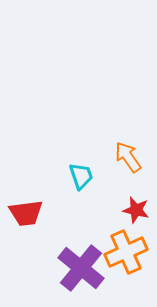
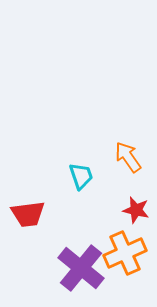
red trapezoid: moved 2 px right, 1 px down
orange cross: moved 1 px left, 1 px down
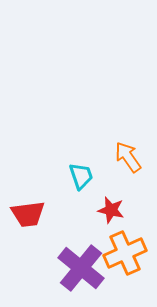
red star: moved 25 px left
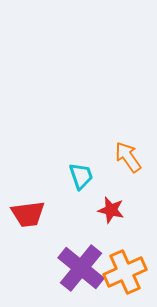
orange cross: moved 19 px down
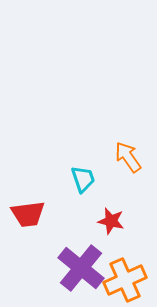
cyan trapezoid: moved 2 px right, 3 px down
red star: moved 11 px down
orange cross: moved 8 px down
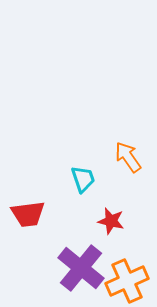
orange cross: moved 2 px right, 1 px down
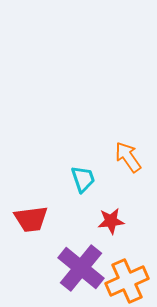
red trapezoid: moved 3 px right, 5 px down
red star: rotated 20 degrees counterclockwise
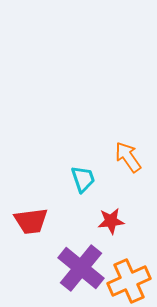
red trapezoid: moved 2 px down
orange cross: moved 2 px right
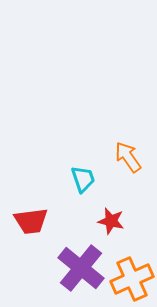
red star: rotated 20 degrees clockwise
orange cross: moved 3 px right, 2 px up
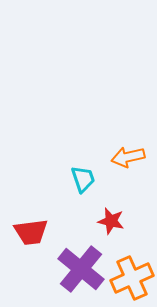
orange arrow: rotated 68 degrees counterclockwise
red trapezoid: moved 11 px down
purple cross: moved 1 px down
orange cross: moved 1 px up
